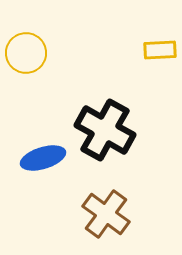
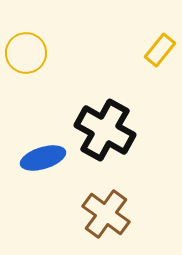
yellow rectangle: rotated 48 degrees counterclockwise
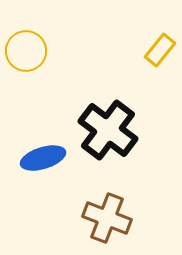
yellow circle: moved 2 px up
black cross: moved 3 px right; rotated 8 degrees clockwise
brown cross: moved 1 px right, 4 px down; rotated 15 degrees counterclockwise
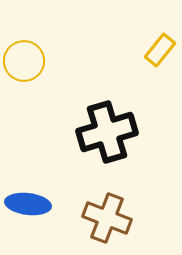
yellow circle: moved 2 px left, 10 px down
black cross: moved 1 px left, 2 px down; rotated 36 degrees clockwise
blue ellipse: moved 15 px left, 46 px down; rotated 24 degrees clockwise
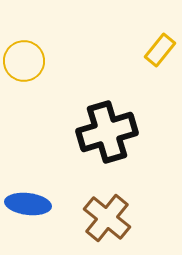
brown cross: rotated 18 degrees clockwise
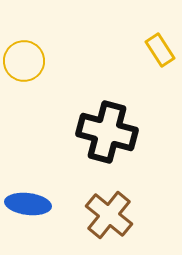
yellow rectangle: rotated 72 degrees counterclockwise
black cross: rotated 32 degrees clockwise
brown cross: moved 2 px right, 3 px up
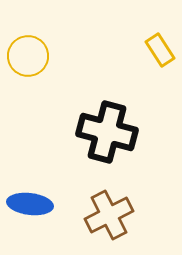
yellow circle: moved 4 px right, 5 px up
blue ellipse: moved 2 px right
brown cross: rotated 24 degrees clockwise
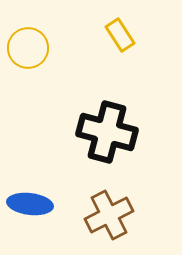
yellow rectangle: moved 40 px left, 15 px up
yellow circle: moved 8 px up
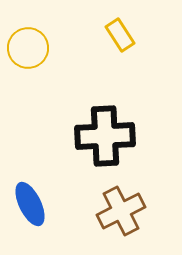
black cross: moved 2 px left, 4 px down; rotated 18 degrees counterclockwise
blue ellipse: rotated 57 degrees clockwise
brown cross: moved 12 px right, 4 px up
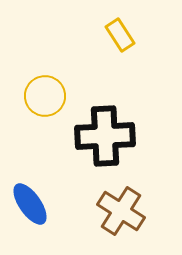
yellow circle: moved 17 px right, 48 px down
blue ellipse: rotated 9 degrees counterclockwise
brown cross: rotated 30 degrees counterclockwise
